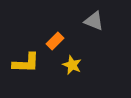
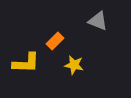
gray triangle: moved 4 px right
yellow star: moved 2 px right; rotated 12 degrees counterclockwise
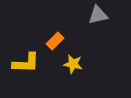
gray triangle: moved 6 px up; rotated 35 degrees counterclockwise
yellow star: moved 1 px left, 1 px up
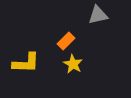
orange rectangle: moved 11 px right
yellow star: rotated 18 degrees clockwise
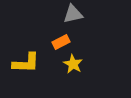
gray triangle: moved 25 px left, 1 px up
orange rectangle: moved 5 px left, 1 px down; rotated 18 degrees clockwise
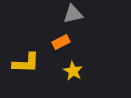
yellow star: moved 7 px down
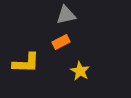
gray triangle: moved 7 px left, 1 px down
yellow star: moved 7 px right
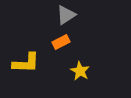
gray triangle: rotated 20 degrees counterclockwise
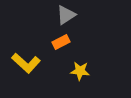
yellow L-shape: rotated 40 degrees clockwise
yellow star: rotated 24 degrees counterclockwise
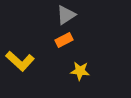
orange rectangle: moved 3 px right, 2 px up
yellow L-shape: moved 6 px left, 2 px up
